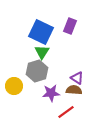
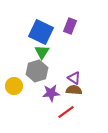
purple triangle: moved 3 px left
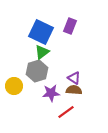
green triangle: rotated 21 degrees clockwise
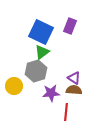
gray hexagon: moved 1 px left
red line: rotated 48 degrees counterclockwise
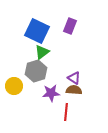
blue square: moved 4 px left, 1 px up
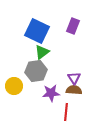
purple rectangle: moved 3 px right
gray hexagon: rotated 10 degrees clockwise
purple triangle: rotated 24 degrees clockwise
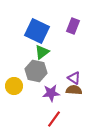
gray hexagon: rotated 20 degrees clockwise
purple triangle: rotated 24 degrees counterclockwise
red line: moved 12 px left, 7 px down; rotated 30 degrees clockwise
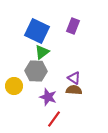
gray hexagon: rotated 10 degrees counterclockwise
purple star: moved 3 px left, 4 px down; rotated 24 degrees clockwise
